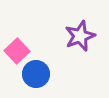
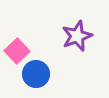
purple star: moved 3 px left
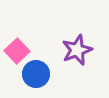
purple star: moved 14 px down
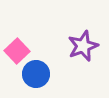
purple star: moved 6 px right, 4 px up
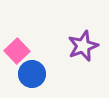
blue circle: moved 4 px left
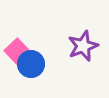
blue circle: moved 1 px left, 10 px up
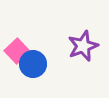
blue circle: moved 2 px right
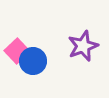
blue circle: moved 3 px up
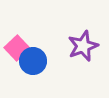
pink square: moved 3 px up
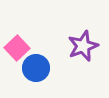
blue circle: moved 3 px right, 7 px down
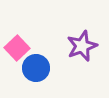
purple star: moved 1 px left
